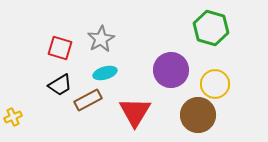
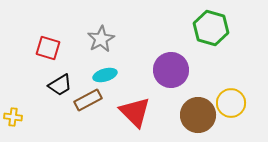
red square: moved 12 px left
cyan ellipse: moved 2 px down
yellow circle: moved 16 px right, 19 px down
red triangle: rotated 16 degrees counterclockwise
yellow cross: rotated 30 degrees clockwise
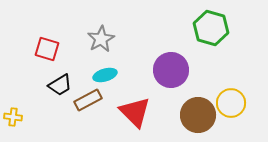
red square: moved 1 px left, 1 px down
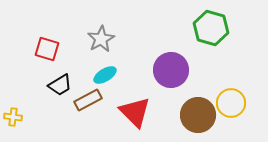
cyan ellipse: rotated 15 degrees counterclockwise
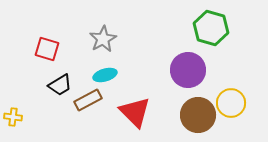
gray star: moved 2 px right
purple circle: moved 17 px right
cyan ellipse: rotated 15 degrees clockwise
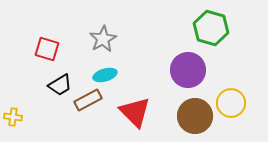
brown circle: moved 3 px left, 1 px down
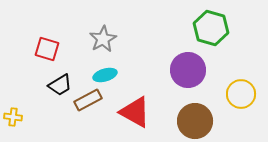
yellow circle: moved 10 px right, 9 px up
red triangle: rotated 16 degrees counterclockwise
brown circle: moved 5 px down
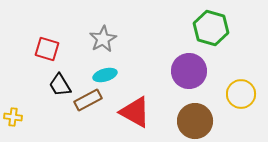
purple circle: moved 1 px right, 1 px down
black trapezoid: rotated 90 degrees clockwise
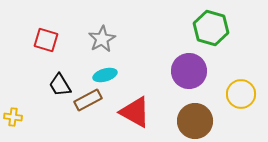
gray star: moved 1 px left
red square: moved 1 px left, 9 px up
